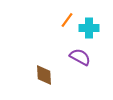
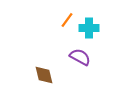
brown diamond: rotated 10 degrees counterclockwise
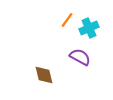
cyan cross: rotated 24 degrees counterclockwise
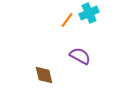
cyan cross: moved 15 px up
purple semicircle: moved 1 px up
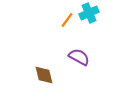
purple semicircle: moved 1 px left, 1 px down
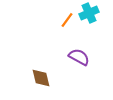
brown diamond: moved 3 px left, 3 px down
